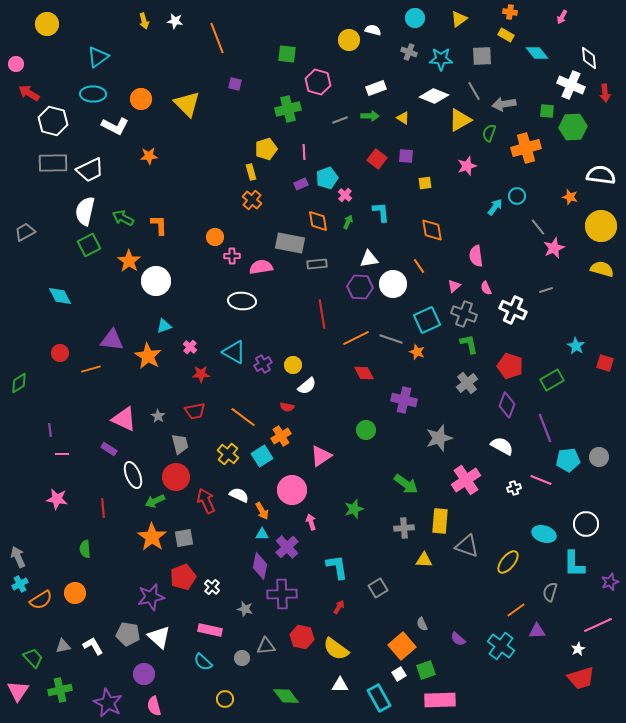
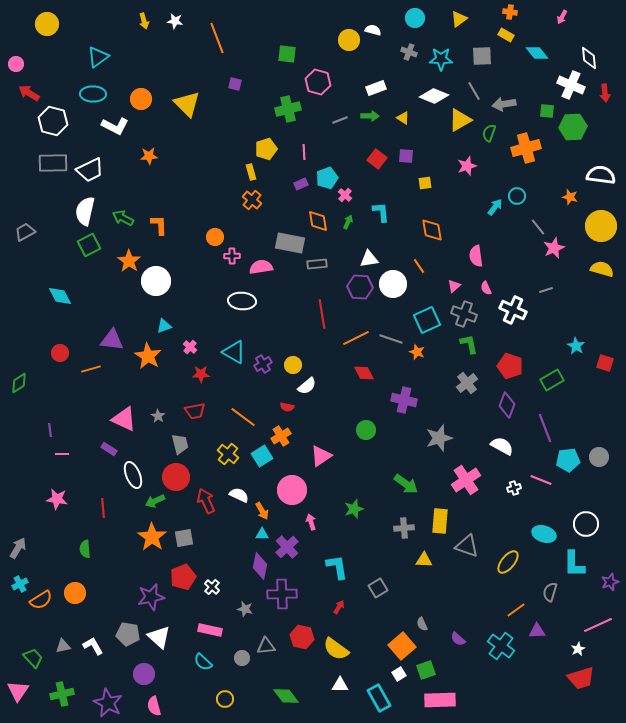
gray arrow at (18, 557): moved 9 px up; rotated 55 degrees clockwise
green cross at (60, 690): moved 2 px right, 4 px down
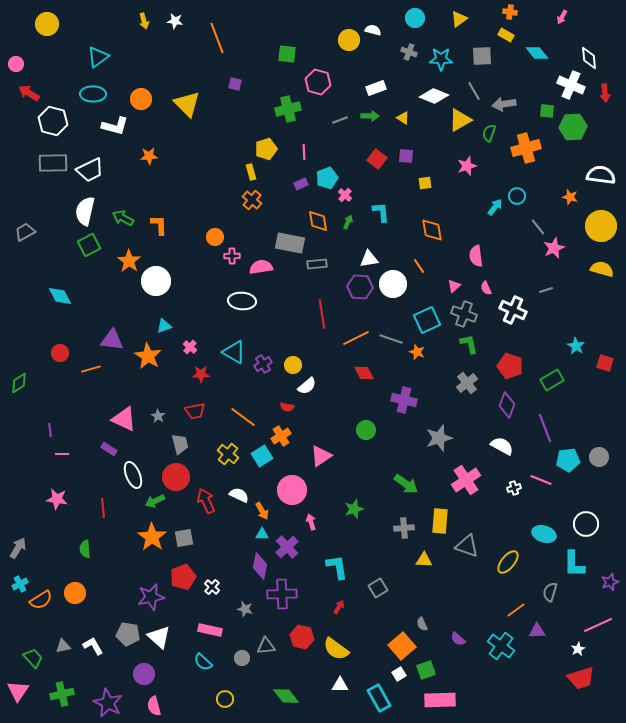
white L-shape at (115, 126): rotated 12 degrees counterclockwise
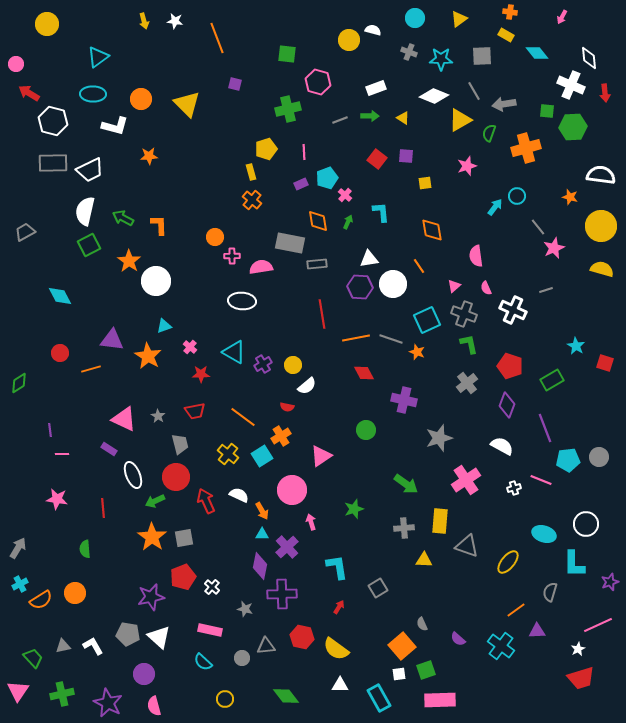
orange line at (356, 338): rotated 16 degrees clockwise
white square at (399, 674): rotated 24 degrees clockwise
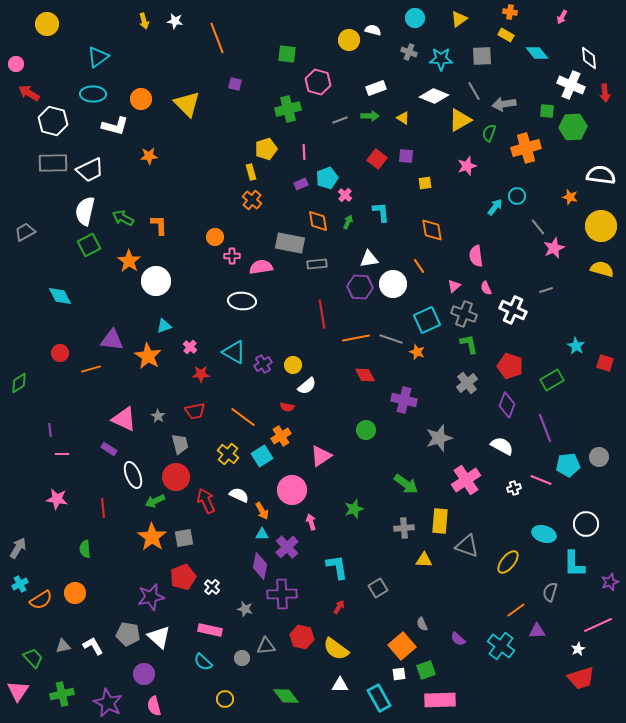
red diamond at (364, 373): moved 1 px right, 2 px down
cyan pentagon at (568, 460): moved 5 px down
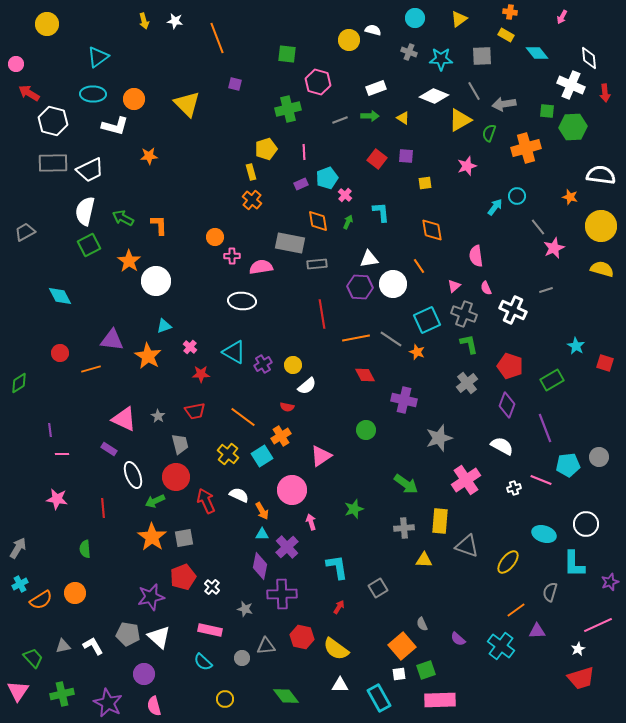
orange circle at (141, 99): moved 7 px left
gray line at (391, 339): rotated 15 degrees clockwise
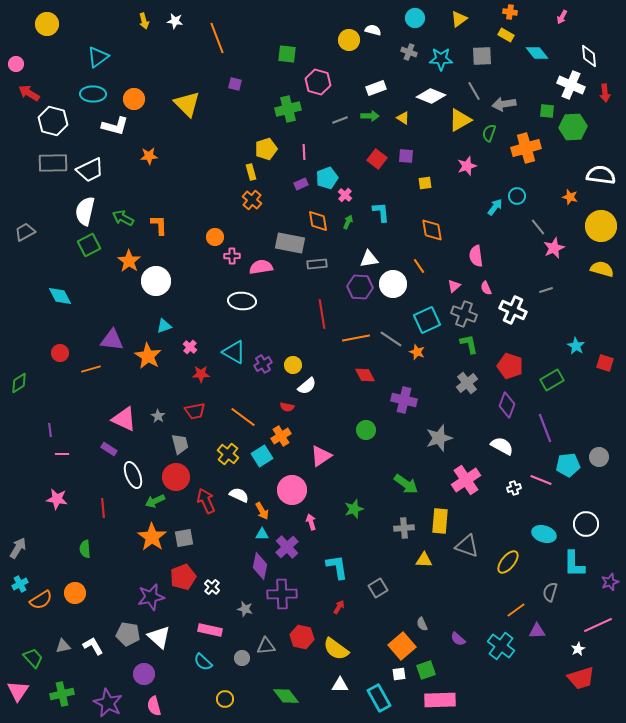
white diamond at (589, 58): moved 2 px up
white diamond at (434, 96): moved 3 px left
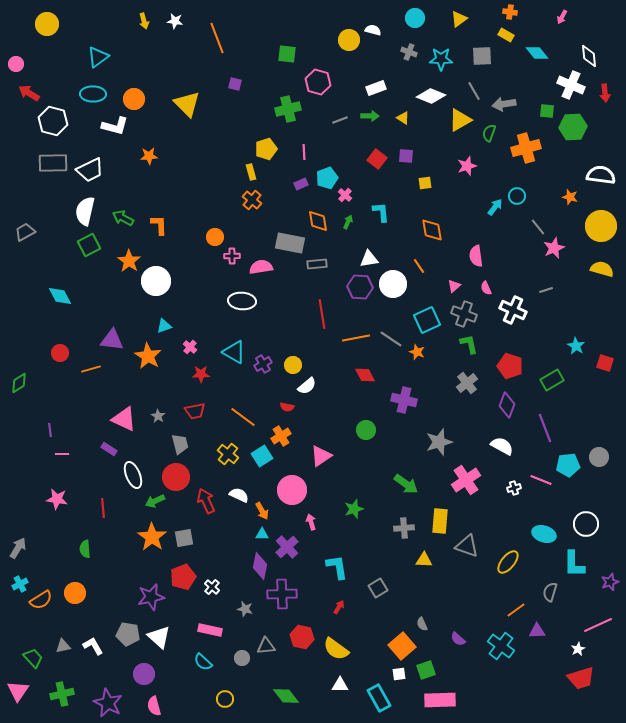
gray star at (439, 438): moved 4 px down
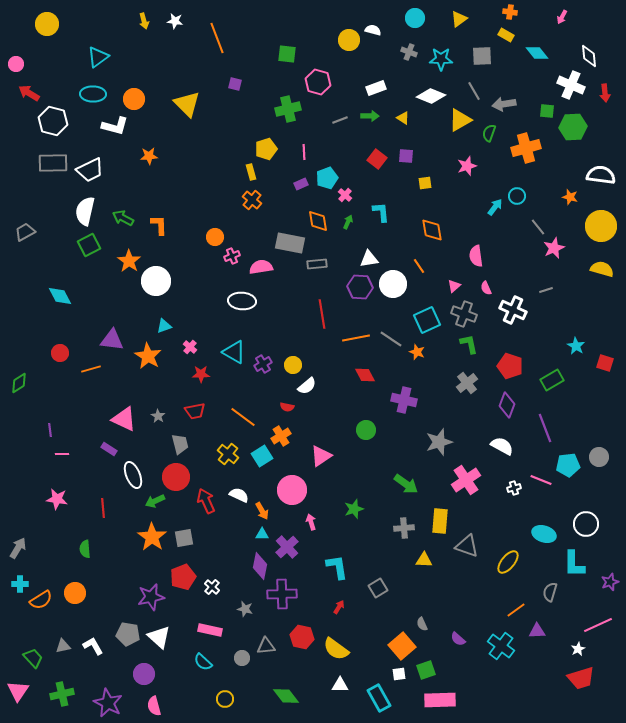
pink cross at (232, 256): rotated 21 degrees counterclockwise
cyan cross at (20, 584): rotated 28 degrees clockwise
